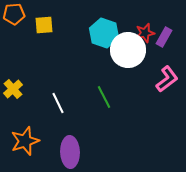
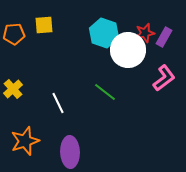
orange pentagon: moved 20 px down
pink L-shape: moved 3 px left, 1 px up
green line: moved 1 px right, 5 px up; rotated 25 degrees counterclockwise
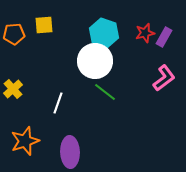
white circle: moved 33 px left, 11 px down
white line: rotated 45 degrees clockwise
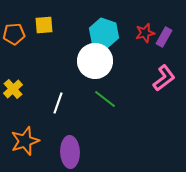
green line: moved 7 px down
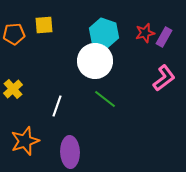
white line: moved 1 px left, 3 px down
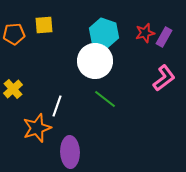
orange star: moved 12 px right, 13 px up
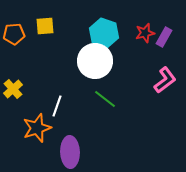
yellow square: moved 1 px right, 1 px down
pink L-shape: moved 1 px right, 2 px down
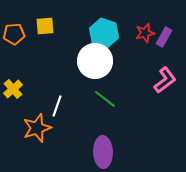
purple ellipse: moved 33 px right
